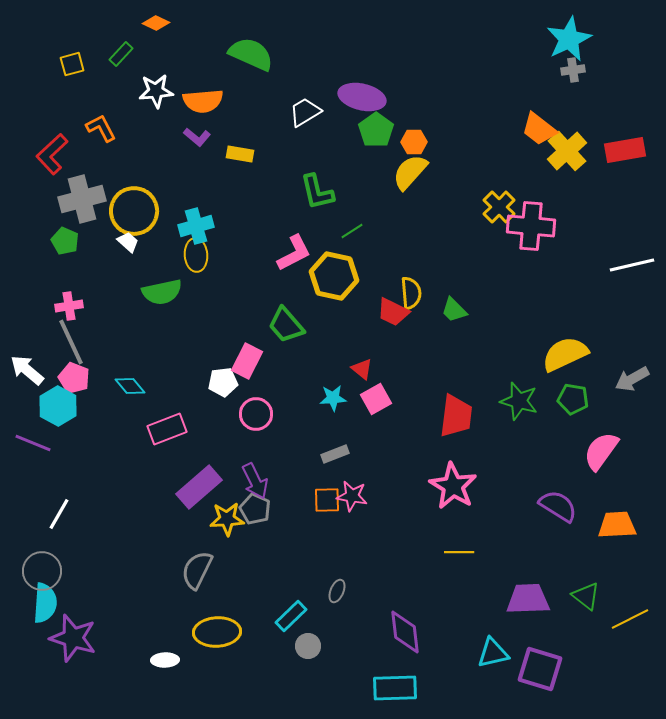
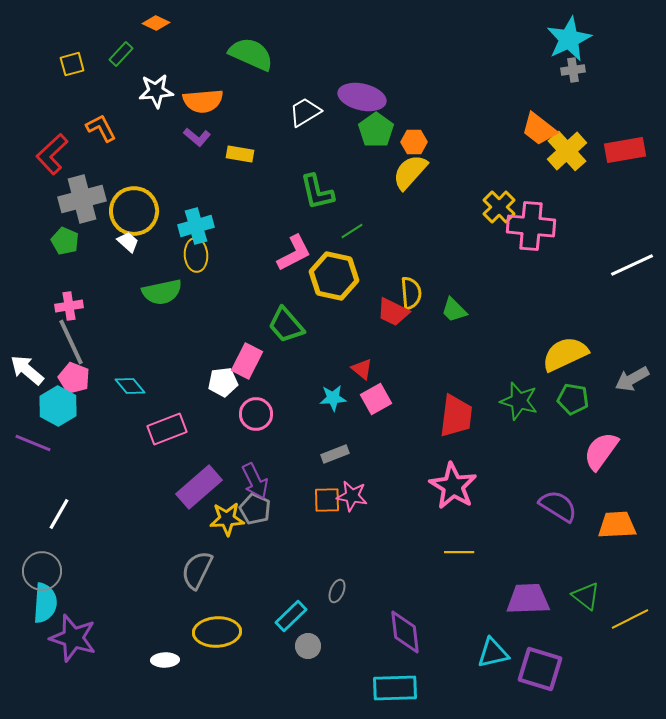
white line at (632, 265): rotated 12 degrees counterclockwise
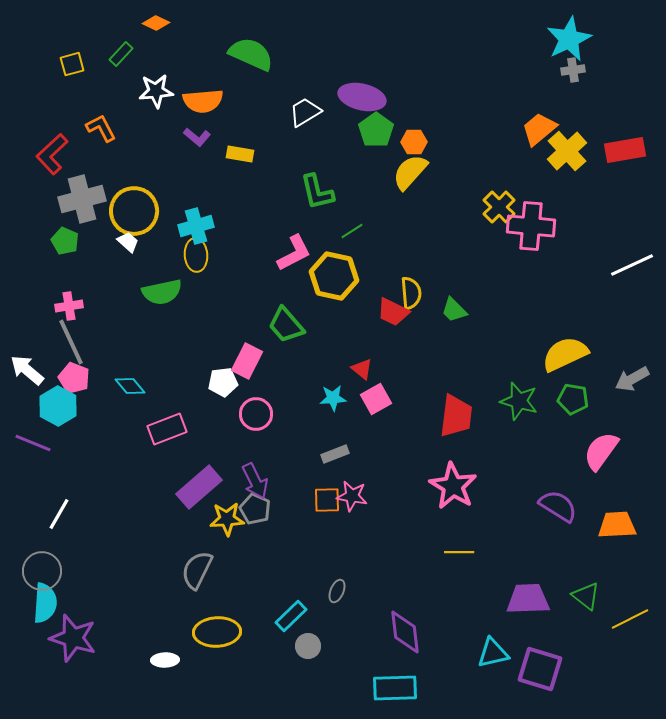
orange trapezoid at (539, 129): rotated 102 degrees clockwise
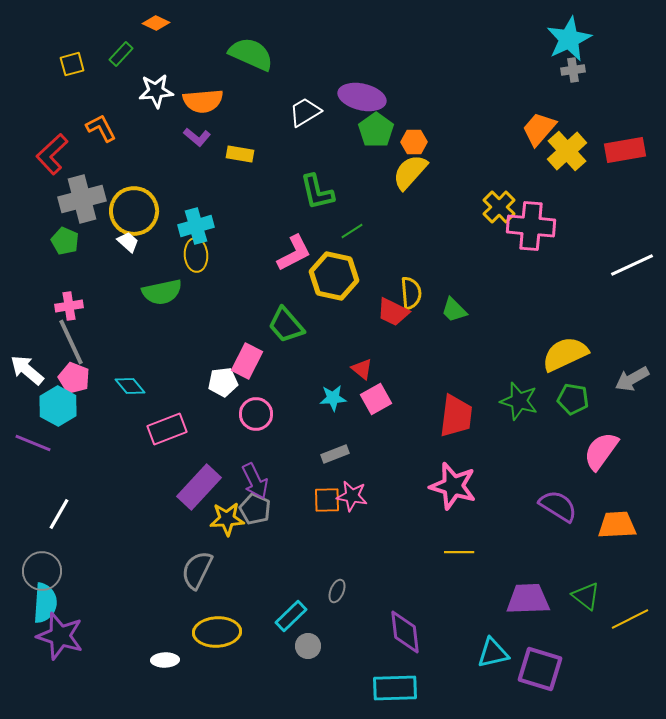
orange trapezoid at (539, 129): rotated 9 degrees counterclockwise
pink star at (453, 486): rotated 15 degrees counterclockwise
purple rectangle at (199, 487): rotated 6 degrees counterclockwise
purple star at (73, 638): moved 13 px left, 2 px up
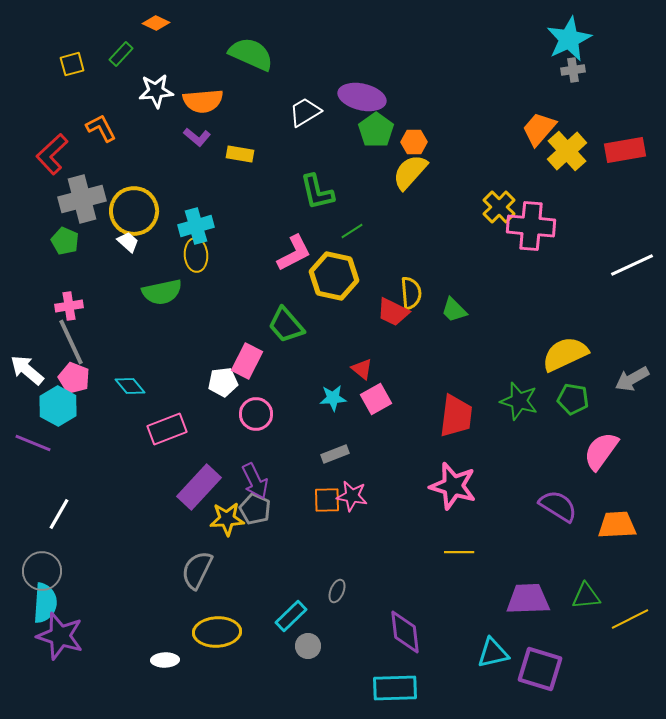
green triangle at (586, 596): rotated 44 degrees counterclockwise
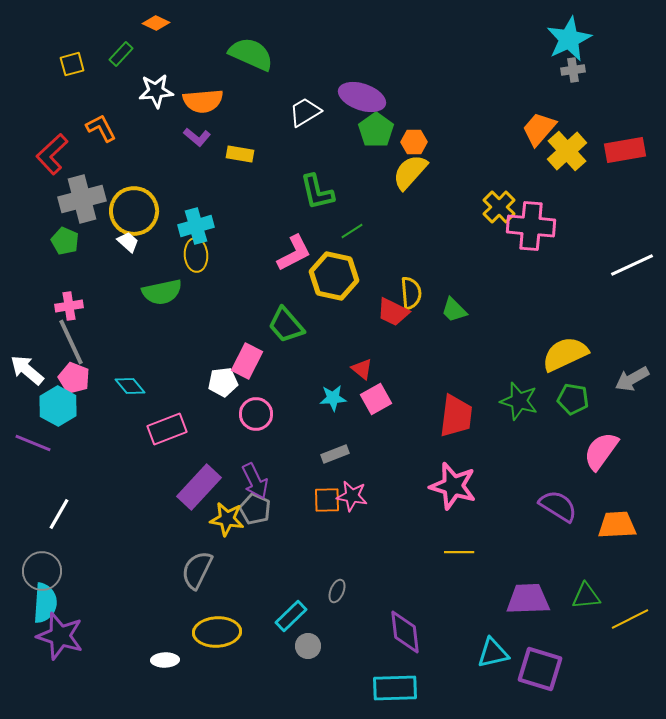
purple ellipse at (362, 97): rotated 6 degrees clockwise
yellow star at (227, 519): rotated 12 degrees clockwise
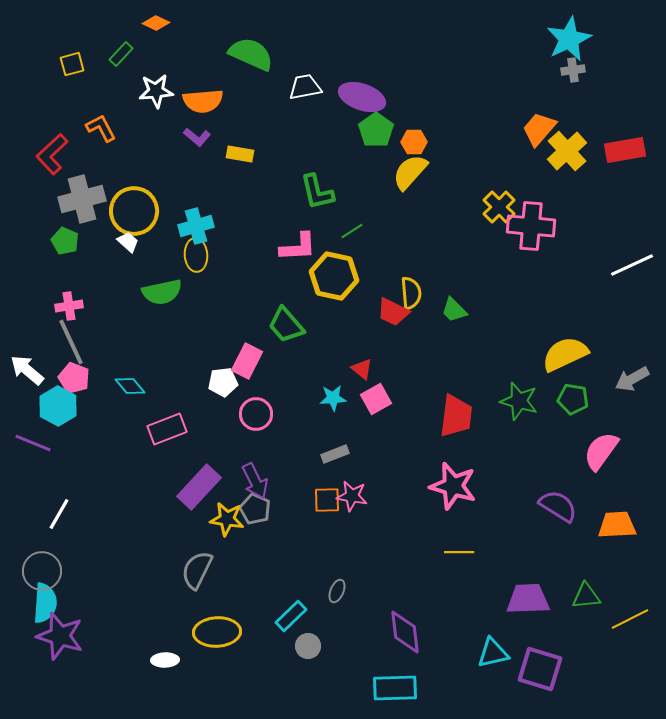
white trapezoid at (305, 112): moved 25 px up; rotated 20 degrees clockwise
pink L-shape at (294, 253): moved 4 px right, 6 px up; rotated 24 degrees clockwise
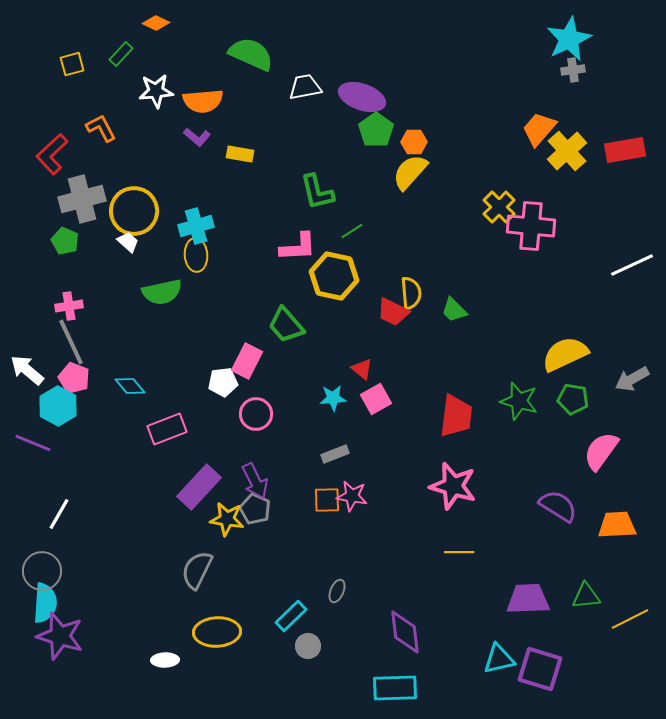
cyan triangle at (493, 653): moved 6 px right, 6 px down
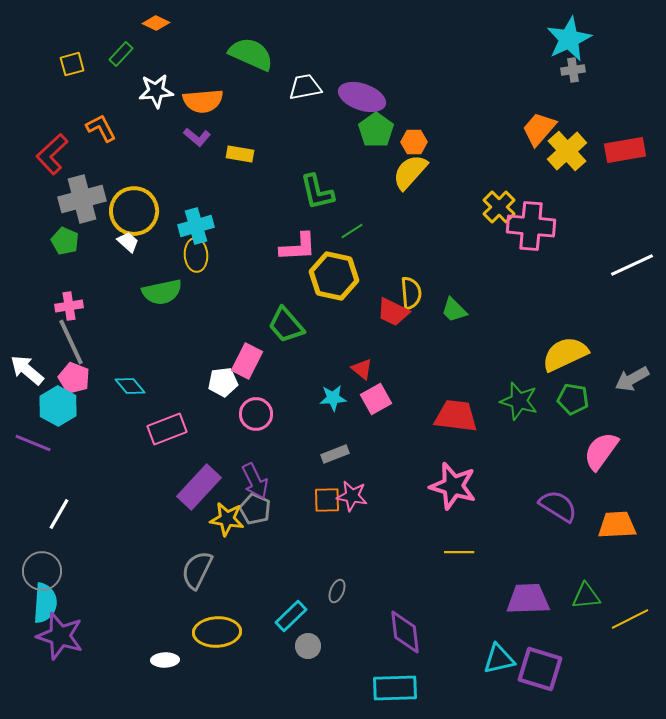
red trapezoid at (456, 416): rotated 90 degrees counterclockwise
